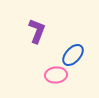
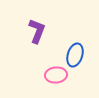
blue ellipse: moved 2 px right; rotated 25 degrees counterclockwise
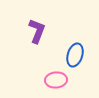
pink ellipse: moved 5 px down
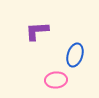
purple L-shape: rotated 115 degrees counterclockwise
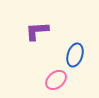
pink ellipse: rotated 35 degrees counterclockwise
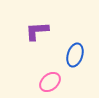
pink ellipse: moved 6 px left, 2 px down
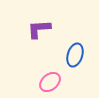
purple L-shape: moved 2 px right, 2 px up
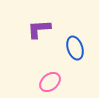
blue ellipse: moved 7 px up; rotated 35 degrees counterclockwise
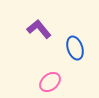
purple L-shape: rotated 55 degrees clockwise
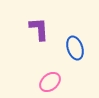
purple L-shape: rotated 35 degrees clockwise
